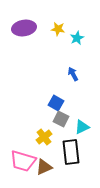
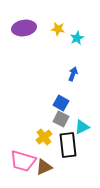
blue arrow: rotated 48 degrees clockwise
blue square: moved 5 px right
black rectangle: moved 3 px left, 7 px up
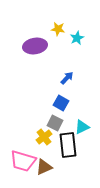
purple ellipse: moved 11 px right, 18 px down
blue arrow: moved 6 px left, 4 px down; rotated 24 degrees clockwise
gray square: moved 6 px left, 4 px down
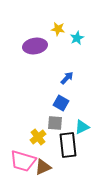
gray square: rotated 21 degrees counterclockwise
yellow cross: moved 6 px left
brown triangle: moved 1 px left
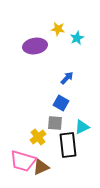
brown triangle: moved 2 px left
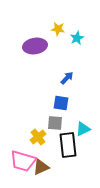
blue square: rotated 21 degrees counterclockwise
cyan triangle: moved 1 px right, 2 px down
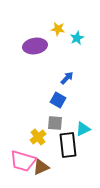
blue square: moved 3 px left, 3 px up; rotated 21 degrees clockwise
